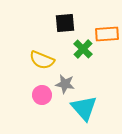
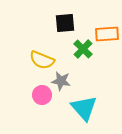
gray star: moved 4 px left, 3 px up
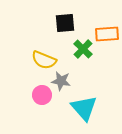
yellow semicircle: moved 2 px right
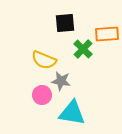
cyan triangle: moved 12 px left, 5 px down; rotated 40 degrees counterclockwise
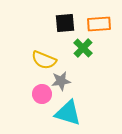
orange rectangle: moved 8 px left, 10 px up
green cross: moved 1 px up
gray star: rotated 18 degrees counterclockwise
pink circle: moved 1 px up
cyan triangle: moved 4 px left; rotated 8 degrees clockwise
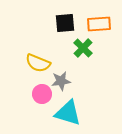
yellow semicircle: moved 6 px left, 3 px down
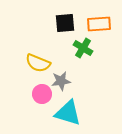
green cross: rotated 12 degrees counterclockwise
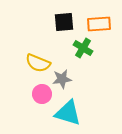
black square: moved 1 px left, 1 px up
gray star: moved 1 px right, 2 px up
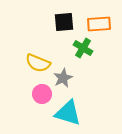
gray star: moved 1 px right, 1 px up; rotated 18 degrees counterclockwise
